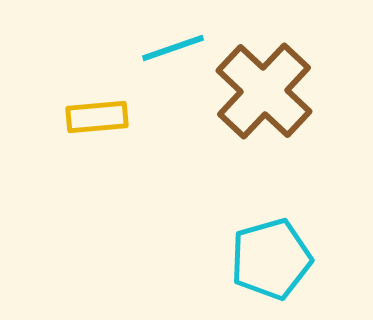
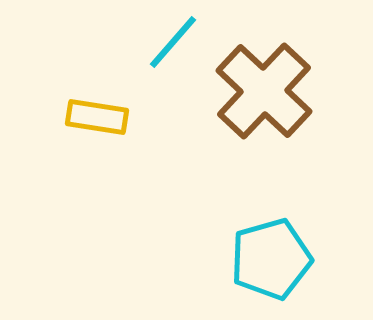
cyan line: moved 6 px up; rotated 30 degrees counterclockwise
yellow rectangle: rotated 14 degrees clockwise
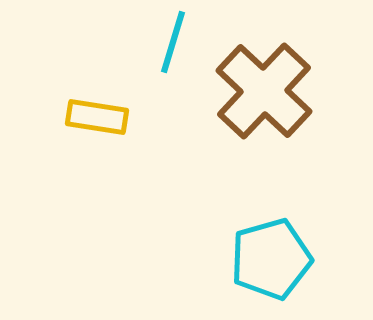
cyan line: rotated 24 degrees counterclockwise
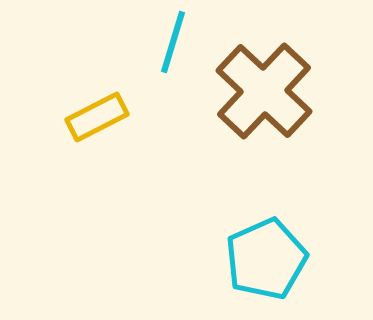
yellow rectangle: rotated 36 degrees counterclockwise
cyan pentagon: moved 5 px left; rotated 8 degrees counterclockwise
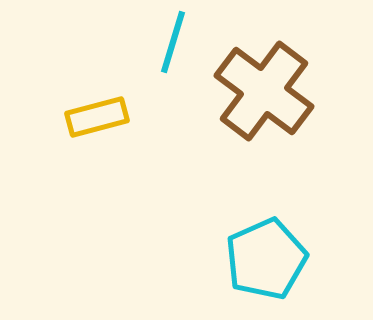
brown cross: rotated 6 degrees counterclockwise
yellow rectangle: rotated 12 degrees clockwise
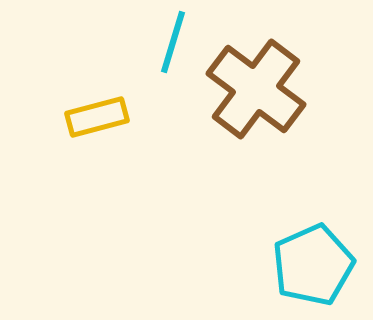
brown cross: moved 8 px left, 2 px up
cyan pentagon: moved 47 px right, 6 px down
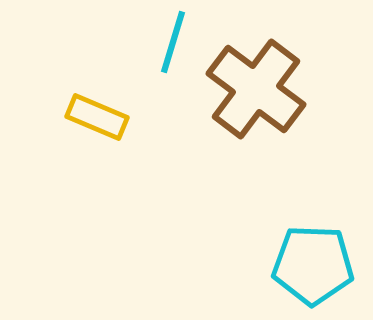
yellow rectangle: rotated 38 degrees clockwise
cyan pentagon: rotated 26 degrees clockwise
